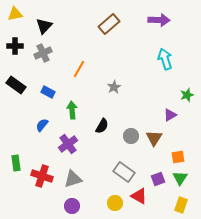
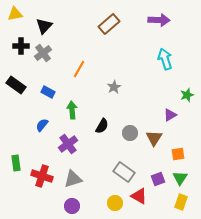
black cross: moved 6 px right
gray cross: rotated 12 degrees counterclockwise
gray circle: moved 1 px left, 3 px up
orange square: moved 3 px up
yellow rectangle: moved 3 px up
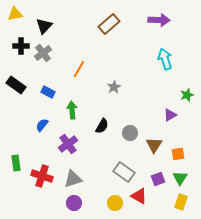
brown triangle: moved 7 px down
purple circle: moved 2 px right, 3 px up
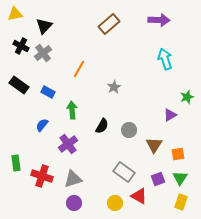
black cross: rotated 28 degrees clockwise
black rectangle: moved 3 px right
green star: moved 2 px down
gray circle: moved 1 px left, 3 px up
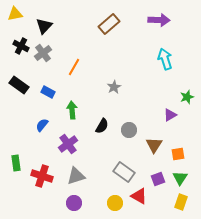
orange line: moved 5 px left, 2 px up
gray triangle: moved 3 px right, 3 px up
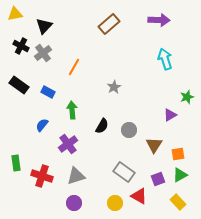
green triangle: moved 3 px up; rotated 28 degrees clockwise
yellow rectangle: moved 3 px left; rotated 63 degrees counterclockwise
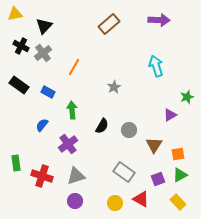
cyan arrow: moved 9 px left, 7 px down
red triangle: moved 2 px right, 3 px down
purple circle: moved 1 px right, 2 px up
